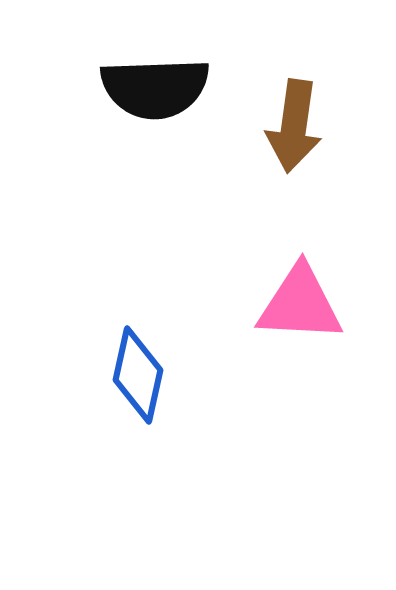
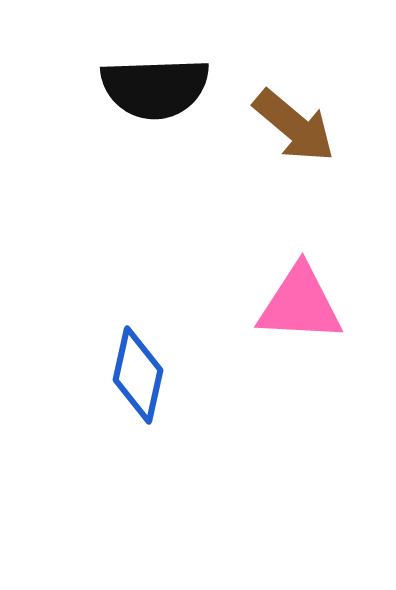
brown arrow: rotated 58 degrees counterclockwise
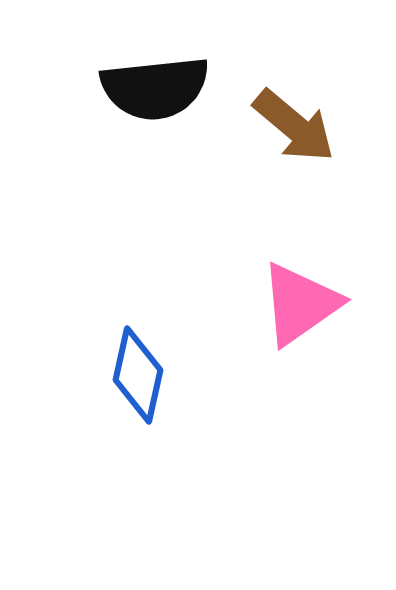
black semicircle: rotated 4 degrees counterclockwise
pink triangle: rotated 38 degrees counterclockwise
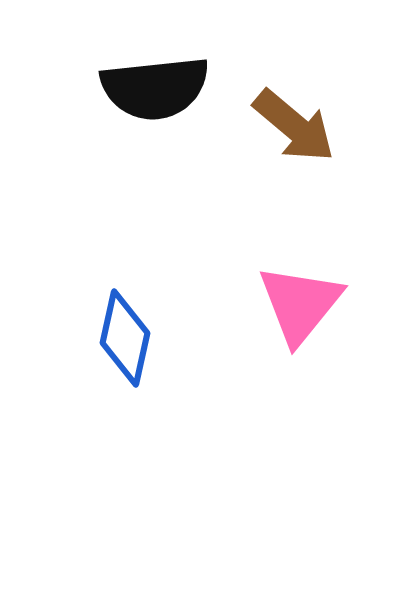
pink triangle: rotated 16 degrees counterclockwise
blue diamond: moved 13 px left, 37 px up
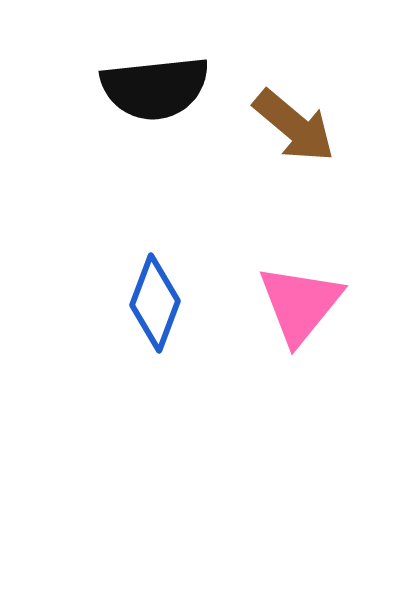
blue diamond: moved 30 px right, 35 px up; rotated 8 degrees clockwise
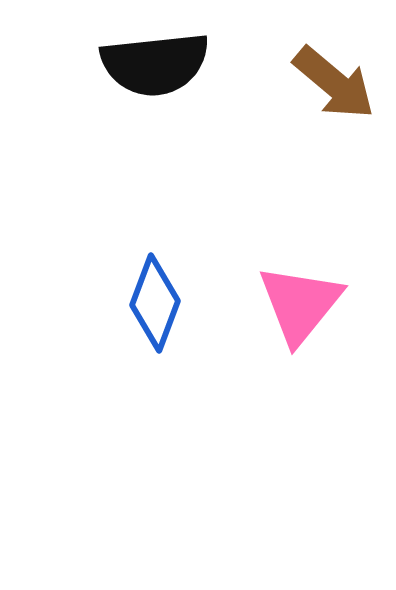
black semicircle: moved 24 px up
brown arrow: moved 40 px right, 43 px up
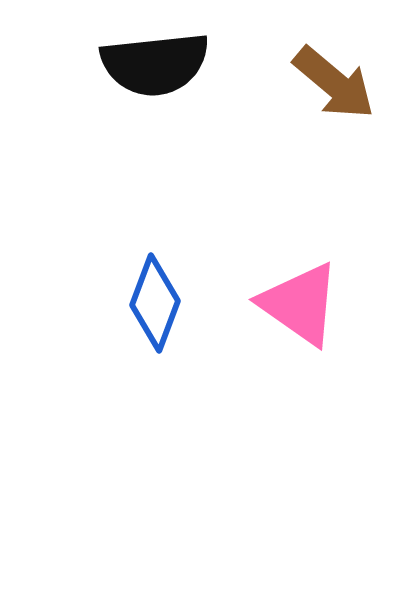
pink triangle: rotated 34 degrees counterclockwise
